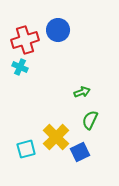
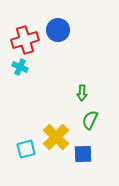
green arrow: moved 1 px down; rotated 112 degrees clockwise
blue square: moved 3 px right, 2 px down; rotated 24 degrees clockwise
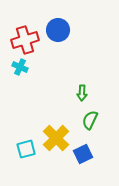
yellow cross: moved 1 px down
blue square: rotated 24 degrees counterclockwise
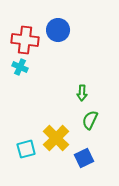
red cross: rotated 24 degrees clockwise
blue square: moved 1 px right, 4 px down
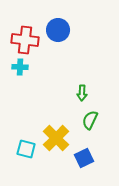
cyan cross: rotated 21 degrees counterclockwise
cyan square: rotated 30 degrees clockwise
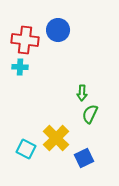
green semicircle: moved 6 px up
cyan square: rotated 12 degrees clockwise
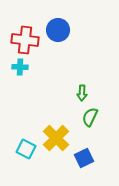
green semicircle: moved 3 px down
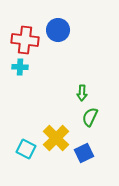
blue square: moved 5 px up
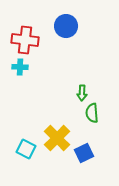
blue circle: moved 8 px right, 4 px up
green semicircle: moved 2 px right, 4 px up; rotated 30 degrees counterclockwise
yellow cross: moved 1 px right
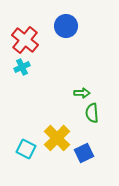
red cross: rotated 32 degrees clockwise
cyan cross: moved 2 px right; rotated 28 degrees counterclockwise
green arrow: rotated 91 degrees counterclockwise
